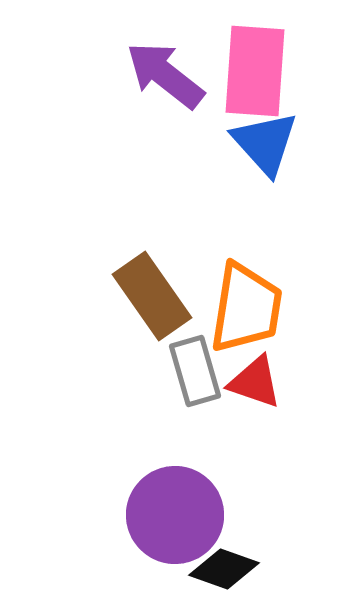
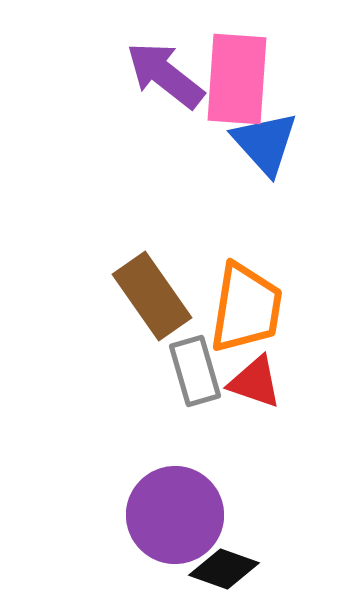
pink rectangle: moved 18 px left, 8 px down
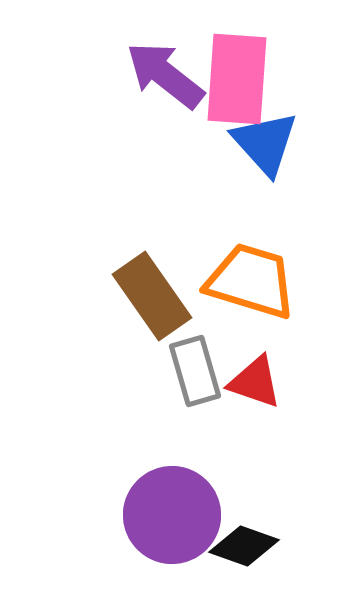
orange trapezoid: moved 5 px right, 27 px up; rotated 82 degrees counterclockwise
purple circle: moved 3 px left
black diamond: moved 20 px right, 23 px up
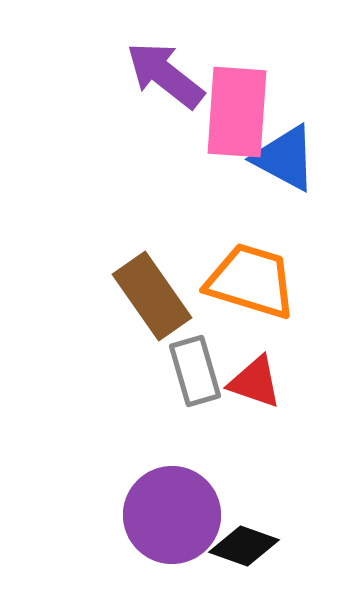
pink rectangle: moved 33 px down
blue triangle: moved 20 px right, 15 px down; rotated 20 degrees counterclockwise
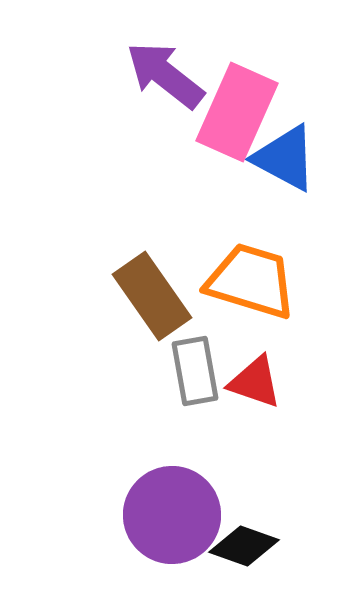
pink rectangle: rotated 20 degrees clockwise
gray rectangle: rotated 6 degrees clockwise
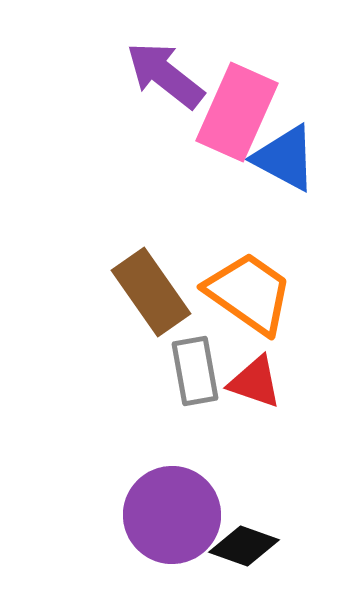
orange trapezoid: moved 2 px left, 12 px down; rotated 18 degrees clockwise
brown rectangle: moved 1 px left, 4 px up
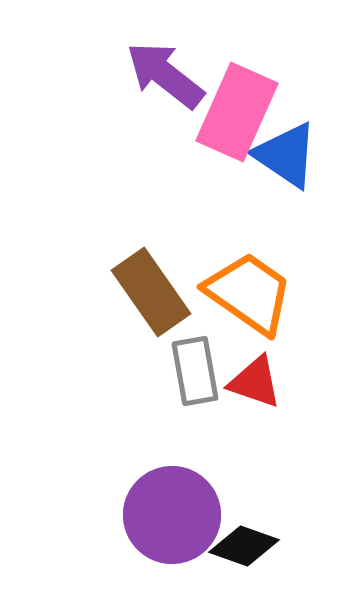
blue triangle: moved 1 px right, 3 px up; rotated 6 degrees clockwise
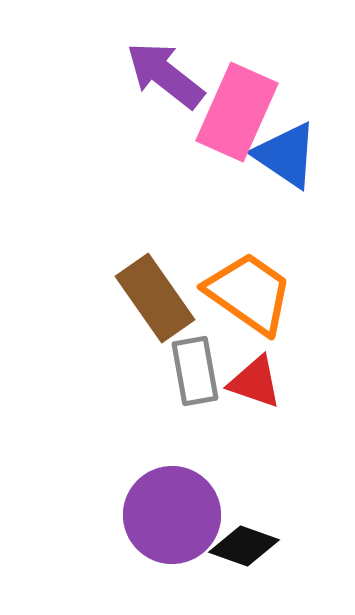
brown rectangle: moved 4 px right, 6 px down
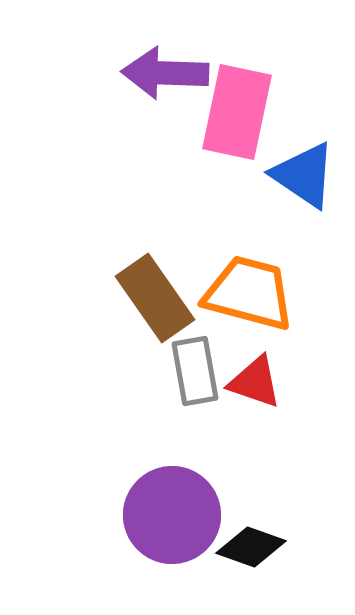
purple arrow: moved 2 px up; rotated 36 degrees counterclockwise
pink rectangle: rotated 12 degrees counterclockwise
blue triangle: moved 18 px right, 20 px down
orange trapezoid: rotated 20 degrees counterclockwise
black diamond: moved 7 px right, 1 px down
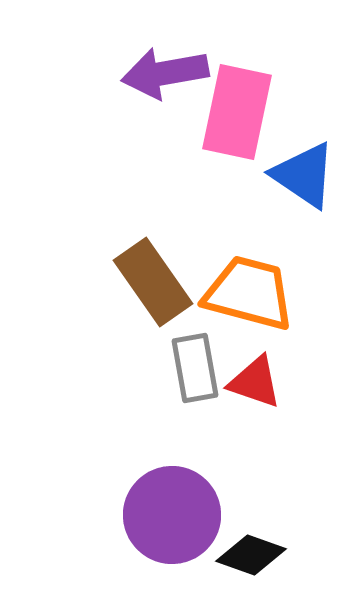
purple arrow: rotated 12 degrees counterclockwise
brown rectangle: moved 2 px left, 16 px up
gray rectangle: moved 3 px up
black diamond: moved 8 px down
